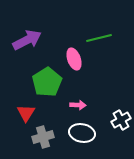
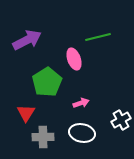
green line: moved 1 px left, 1 px up
pink arrow: moved 3 px right, 2 px up; rotated 21 degrees counterclockwise
gray cross: rotated 15 degrees clockwise
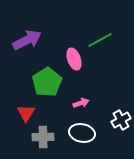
green line: moved 2 px right, 3 px down; rotated 15 degrees counterclockwise
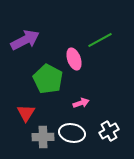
purple arrow: moved 2 px left
green pentagon: moved 1 px right, 3 px up; rotated 12 degrees counterclockwise
white cross: moved 12 px left, 11 px down
white ellipse: moved 10 px left
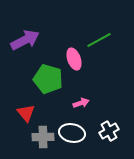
green line: moved 1 px left
green pentagon: rotated 12 degrees counterclockwise
red triangle: rotated 12 degrees counterclockwise
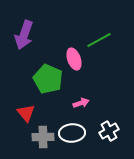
purple arrow: moved 1 px left, 5 px up; rotated 136 degrees clockwise
green pentagon: rotated 8 degrees clockwise
white ellipse: rotated 15 degrees counterclockwise
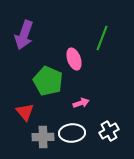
green line: moved 3 px right, 2 px up; rotated 40 degrees counterclockwise
green pentagon: moved 2 px down
red triangle: moved 1 px left, 1 px up
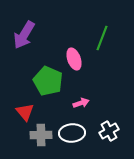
purple arrow: rotated 12 degrees clockwise
gray cross: moved 2 px left, 2 px up
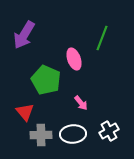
green pentagon: moved 2 px left, 1 px up
pink arrow: rotated 70 degrees clockwise
white ellipse: moved 1 px right, 1 px down
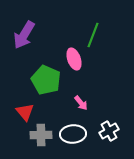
green line: moved 9 px left, 3 px up
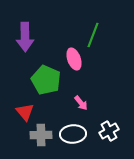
purple arrow: moved 1 px right, 2 px down; rotated 32 degrees counterclockwise
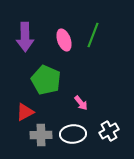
pink ellipse: moved 10 px left, 19 px up
red triangle: rotated 42 degrees clockwise
